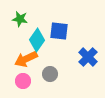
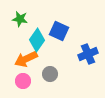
blue square: rotated 18 degrees clockwise
blue cross: moved 3 px up; rotated 24 degrees clockwise
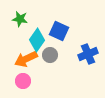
gray circle: moved 19 px up
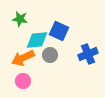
cyan diamond: rotated 50 degrees clockwise
orange arrow: moved 3 px left, 1 px up
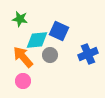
orange arrow: moved 1 px up; rotated 75 degrees clockwise
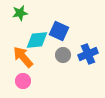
green star: moved 6 px up; rotated 21 degrees counterclockwise
gray circle: moved 13 px right
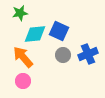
cyan diamond: moved 2 px left, 6 px up
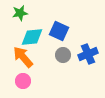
cyan diamond: moved 3 px left, 3 px down
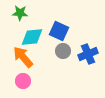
green star: rotated 14 degrees clockwise
gray circle: moved 4 px up
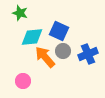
green star: rotated 14 degrees clockwise
orange arrow: moved 22 px right
